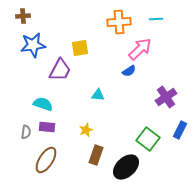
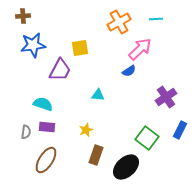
orange cross: rotated 25 degrees counterclockwise
green square: moved 1 px left, 1 px up
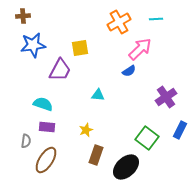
gray semicircle: moved 9 px down
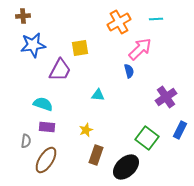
blue semicircle: rotated 72 degrees counterclockwise
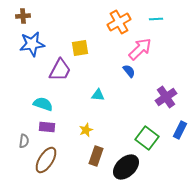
blue star: moved 1 px left, 1 px up
blue semicircle: rotated 24 degrees counterclockwise
gray semicircle: moved 2 px left
brown rectangle: moved 1 px down
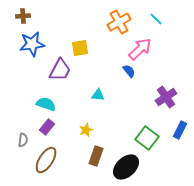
cyan line: rotated 48 degrees clockwise
cyan semicircle: moved 3 px right
purple rectangle: rotated 56 degrees counterclockwise
gray semicircle: moved 1 px left, 1 px up
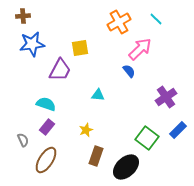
blue rectangle: moved 2 px left; rotated 18 degrees clockwise
gray semicircle: rotated 32 degrees counterclockwise
